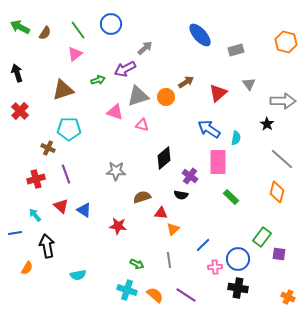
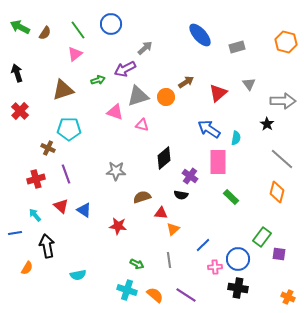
gray rectangle at (236, 50): moved 1 px right, 3 px up
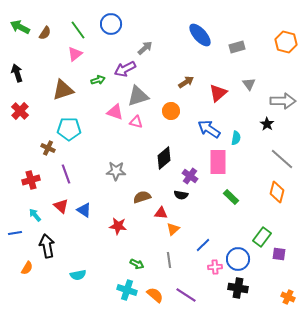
orange circle at (166, 97): moved 5 px right, 14 px down
pink triangle at (142, 125): moved 6 px left, 3 px up
red cross at (36, 179): moved 5 px left, 1 px down
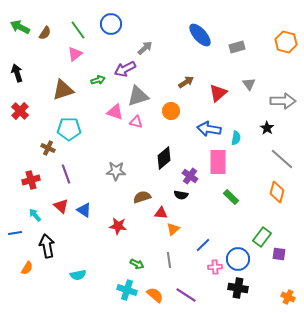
black star at (267, 124): moved 4 px down
blue arrow at (209, 129): rotated 25 degrees counterclockwise
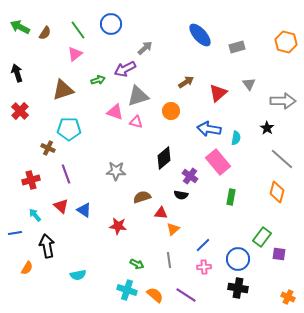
pink rectangle at (218, 162): rotated 40 degrees counterclockwise
green rectangle at (231, 197): rotated 56 degrees clockwise
pink cross at (215, 267): moved 11 px left
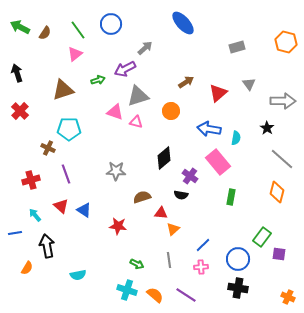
blue ellipse at (200, 35): moved 17 px left, 12 px up
pink cross at (204, 267): moved 3 px left
